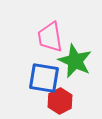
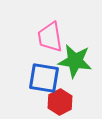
green star: rotated 16 degrees counterclockwise
red hexagon: moved 1 px down
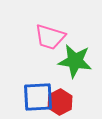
pink trapezoid: rotated 64 degrees counterclockwise
blue square: moved 6 px left, 19 px down; rotated 12 degrees counterclockwise
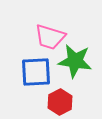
blue square: moved 2 px left, 25 px up
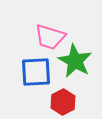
green star: rotated 20 degrees clockwise
red hexagon: moved 3 px right
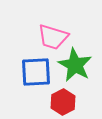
pink trapezoid: moved 3 px right
green star: moved 4 px down
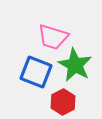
blue square: rotated 24 degrees clockwise
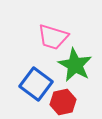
blue square: moved 12 px down; rotated 16 degrees clockwise
red hexagon: rotated 15 degrees clockwise
